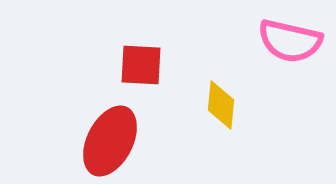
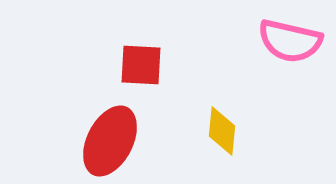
yellow diamond: moved 1 px right, 26 px down
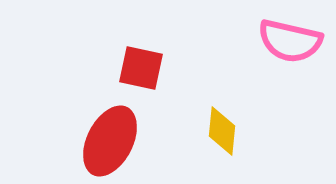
red square: moved 3 px down; rotated 9 degrees clockwise
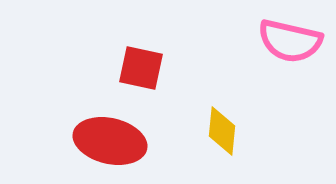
red ellipse: rotated 76 degrees clockwise
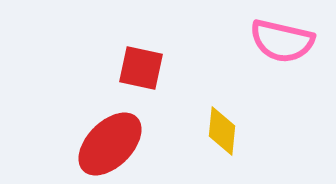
pink semicircle: moved 8 px left
red ellipse: moved 3 px down; rotated 58 degrees counterclockwise
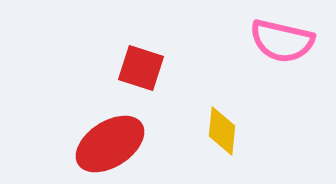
red square: rotated 6 degrees clockwise
red ellipse: rotated 12 degrees clockwise
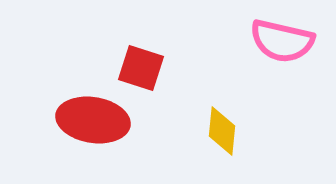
red ellipse: moved 17 px left, 24 px up; rotated 42 degrees clockwise
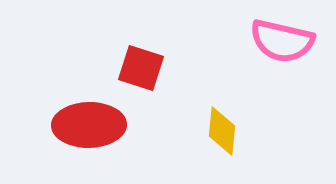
red ellipse: moved 4 px left, 5 px down; rotated 10 degrees counterclockwise
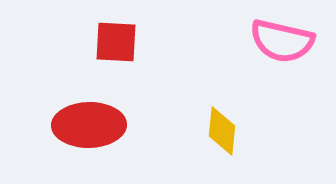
red square: moved 25 px left, 26 px up; rotated 15 degrees counterclockwise
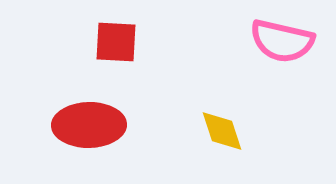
yellow diamond: rotated 24 degrees counterclockwise
